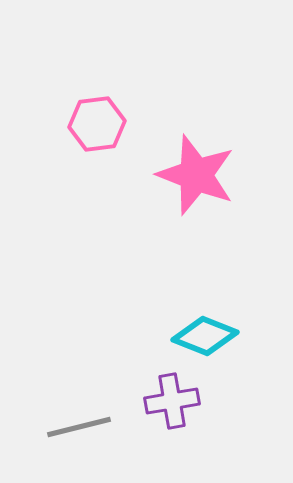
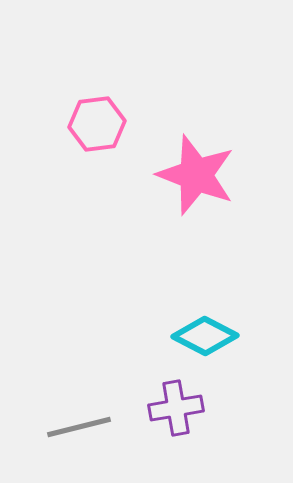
cyan diamond: rotated 6 degrees clockwise
purple cross: moved 4 px right, 7 px down
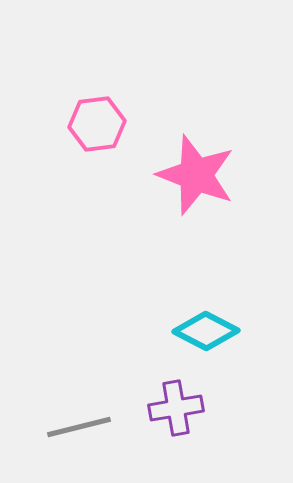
cyan diamond: moved 1 px right, 5 px up
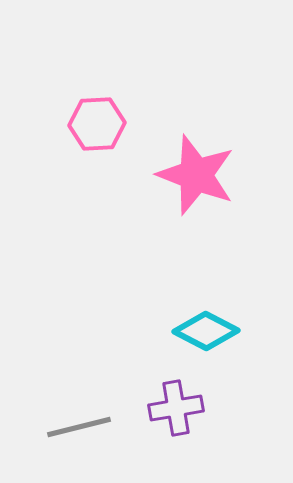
pink hexagon: rotated 4 degrees clockwise
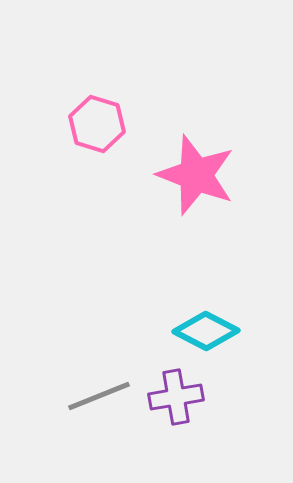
pink hexagon: rotated 20 degrees clockwise
purple cross: moved 11 px up
gray line: moved 20 px right, 31 px up; rotated 8 degrees counterclockwise
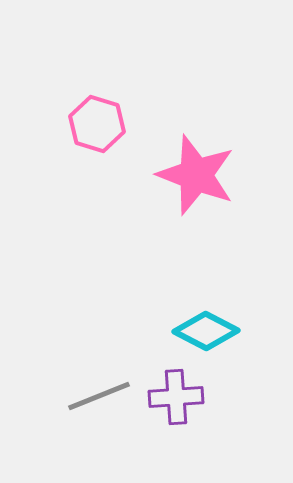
purple cross: rotated 6 degrees clockwise
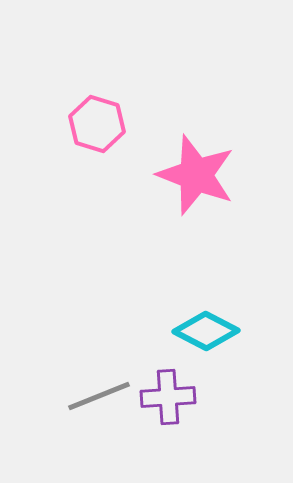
purple cross: moved 8 px left
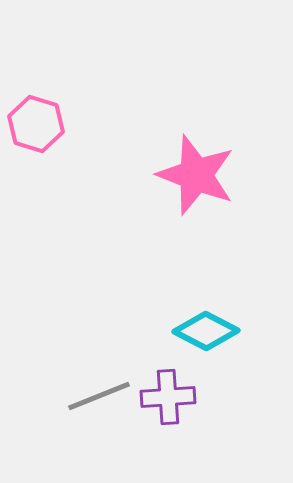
pink hexagon: moved 61 px left
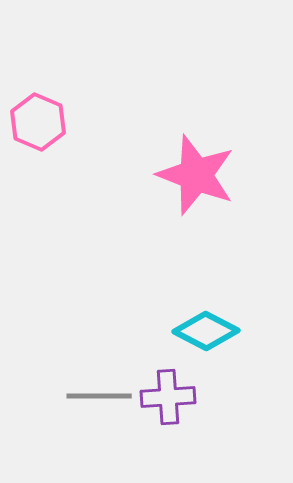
pink hexagon: moved 2 px right, 2 px up; rotated 6 degrees clockwise
gray line: rotated 22 degrees clockwise
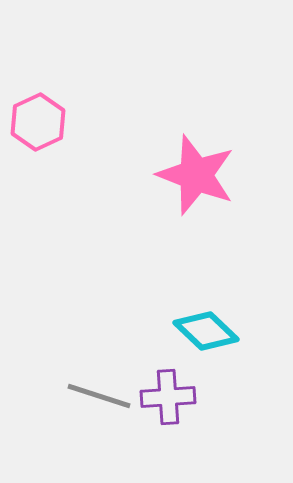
pink hexagon: rotated 12 degrees clockwise
cyan diamond: rotated 16 degrees clockwise
gray line: rotated 18 degrees clockwise
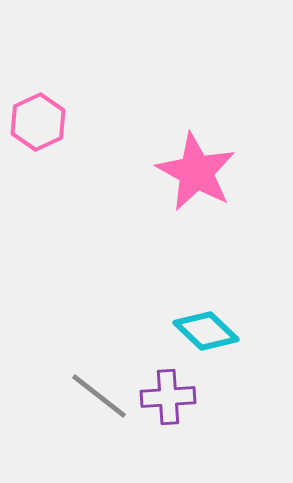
pink star: moved 3 px up; rotated 8 degrees clockwise
gray line: rotated 20 degrees clockwise
